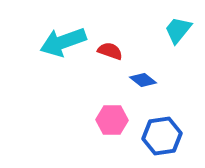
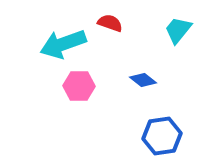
cyan arrow: moved 2 px down
red semicircle: moved 28 px up
pink hexagon: moved 33 px left, 34 px up
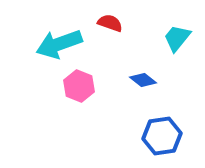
cyan trapezoid: moved 1 px left, 8 px down
cyan arrow: moved 4 px left
pink hexagon: rotated 20 degrees clockwise
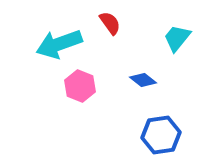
red semicircle: rotated 35 degrees clockwise
pink hexagon: moved 1 px right
blue hexagon: moved 1 px left, 1 px up
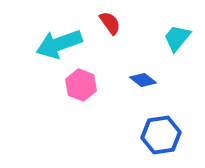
pink hexagon: moved 1 px right, 1 px up
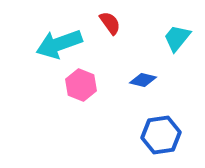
blue diamond: rotated 24 degrees counterclockwise
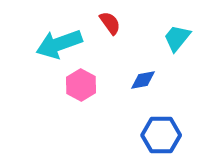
blue diamond: rotated 24 degrees counterclockwise
pink hexagon: rotated 8 degrees clockwise
blue hexagon: rotated 9 degrees clockwise
